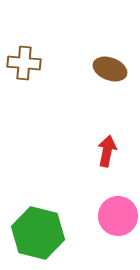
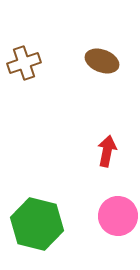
brown cross: rotated 24 degrees counterclockwise
brown ellipse: moved 8 px left, 8 px up
green hexagon: moved 1 px left, 9 px up
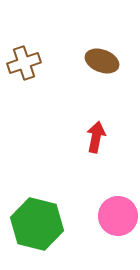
red arrow: moved 11 px left, 14 px up
